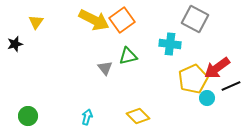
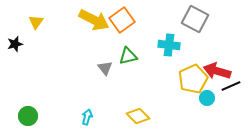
cyan cross: moved 1 px left, 1 px down
red arrow: moved 3 px down; rotated 52 degrees clockwise
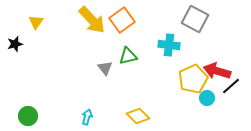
yellow arrow: moved 2 px left; rotated 20 degrees clockwise
black line: rotated 18 degrees counterclockwise
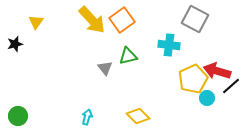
green circle: moved 10 px left
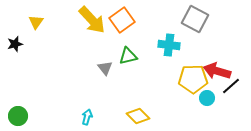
yellow pentagon: rotated 24 degrees clockwise
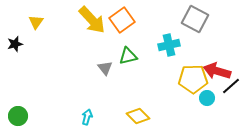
cyan cross: rotated 20 degrees counterclockwise
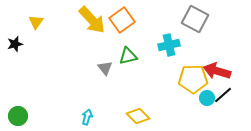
black line: moved 8 px left, 9 px down
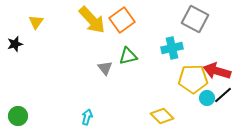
cyan cross: moved 3 px right, 3 px down
yellow diamond: moved 24 px right
